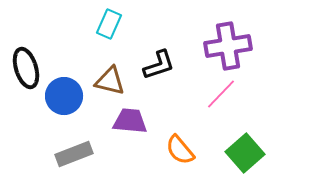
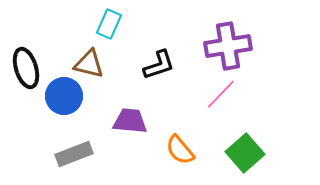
brown triangle: moved 21 px left, 17 px up
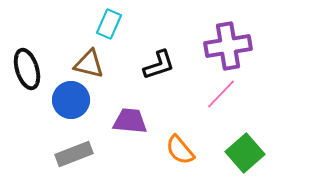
black ellipse: moved 1 px right, 1 px down
blue circle: moved 7 px right, 4 px down
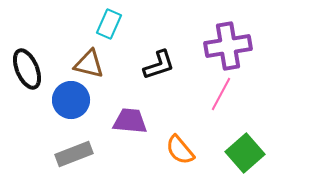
black ellipse: rotated 6 degrees counterclockwise
pink line: rotated 16 degrees counterclockwise
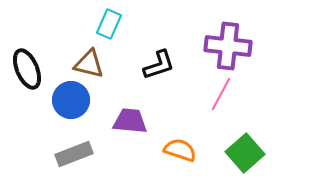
purple cross: rotated 15 degrees clockwise
orange semicircle: rotated 148 degrees clockwise
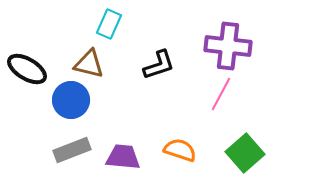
black ellipse: rotated 36 degrees counterclockwise
purple trapezoid: moved 7 px left, 36 px down
gray rectangle: moved 2 px left, 4 px up
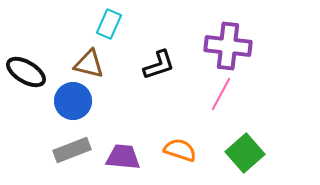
black ellipse: moved 1 px left, 3 px down
blue circle: moved 2 px right, 1 px down
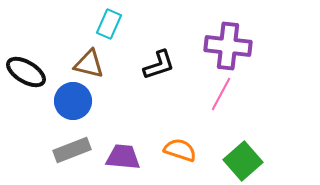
green square: moved 2 px left, 8 px down
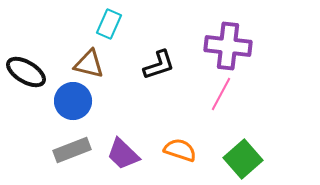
purple trapezoid: moved 3 px up; rotated 141 degrees counterclockwise
green square: moved 2 px up
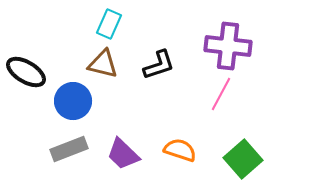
brown triangle: moved 14 px right
gray rectangle: moved 3 px left, 1 px up
